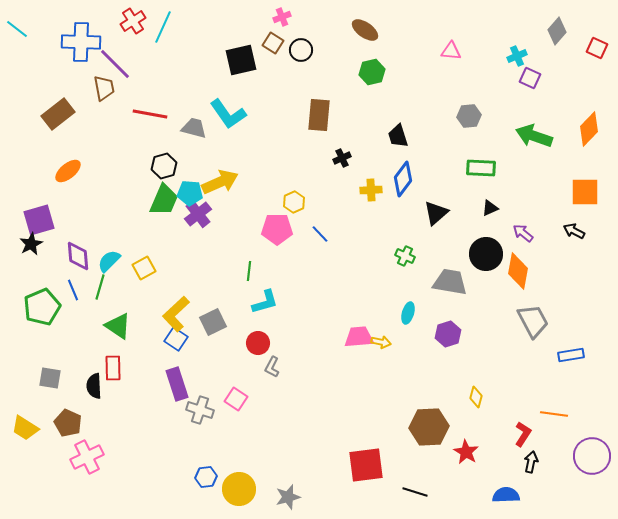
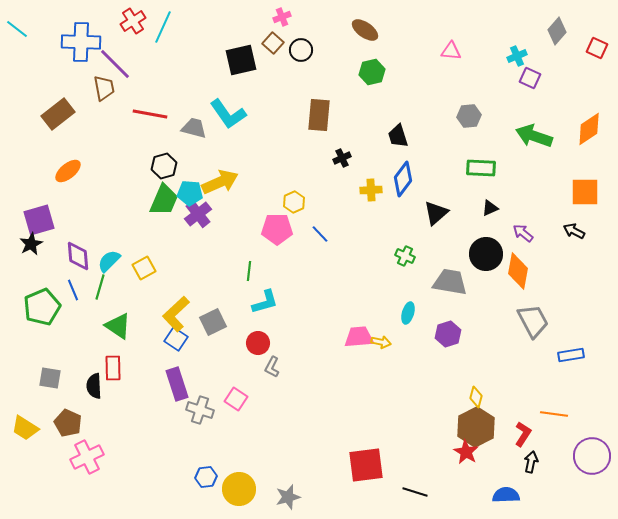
brown square at (273, 43): rotated 10 degrees clockwise
orange diamond at (589, 129): rotated 12 degrees clockwise
brown hexagon at (429, 427): moved 47 px right; rotated 24 degrees counterclockwise
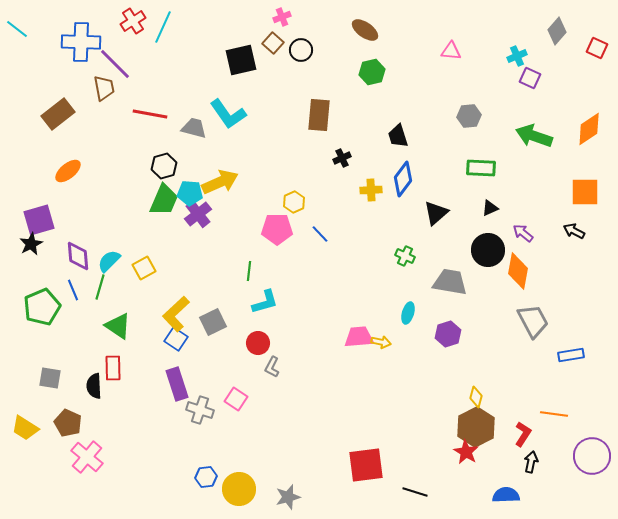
black circle at (486, 254): moved 2 px right, 4 px up
pink cross at (87, 457): rotated 24 degrees counterclockwise
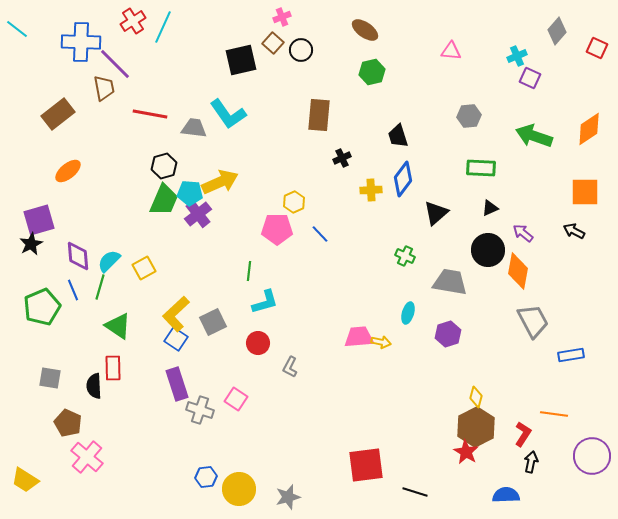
gray trapezoid at (194, 128): rotated 8 degrees counterclockwise
gray L-shape at (272, 367): moved 18 px right
yellow trapezoid at (25, 428): moved 52 px down
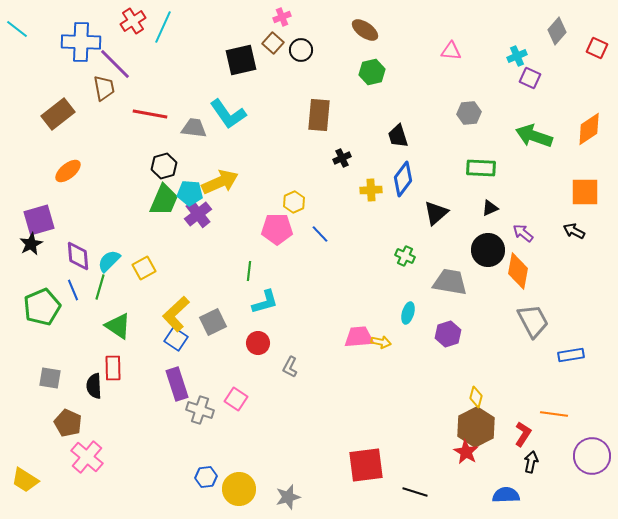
gray hexagon at (469, 116): moved 3 px up
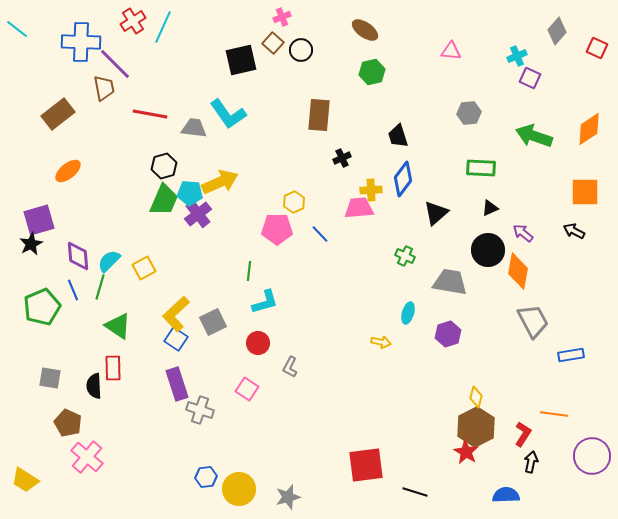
pink trapezoid at (359, 337): moved 129 px up
pink square at (236, 399): moved 11 px right, 10 px up
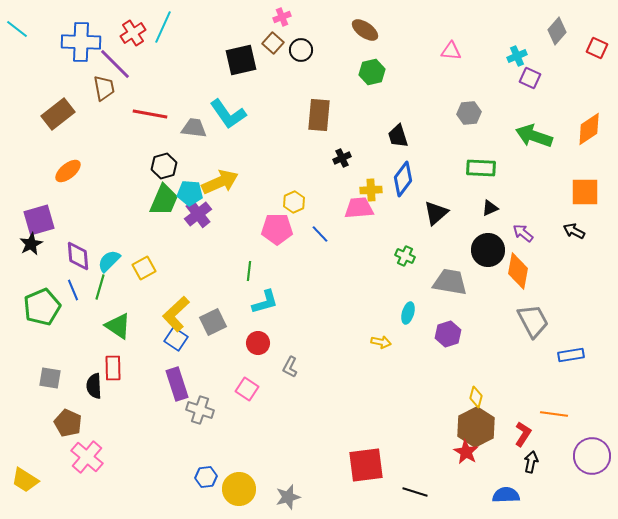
red cross at (133, 21): moved 12 px down
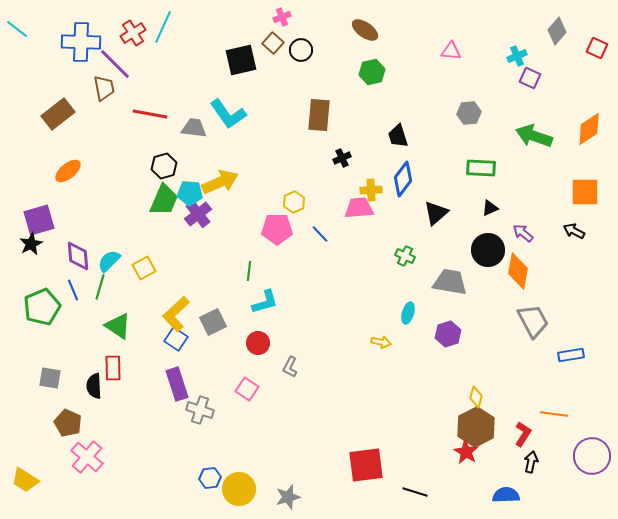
blue hexagon at (206, 477): moved 4 px right, 1 px down
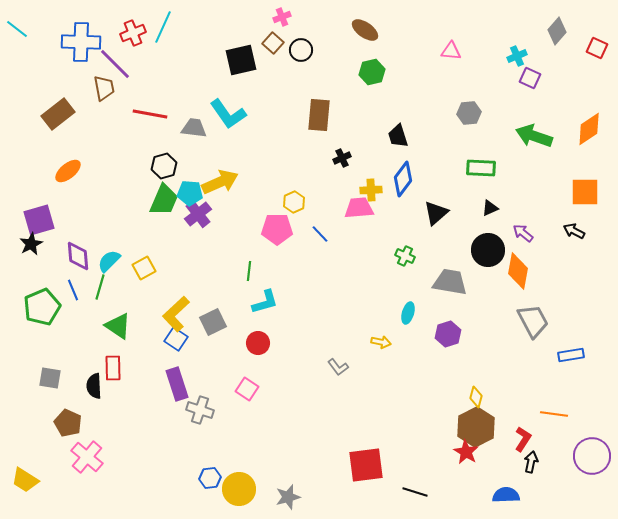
red cross at (133, 33): rotated 10 degrees clockwise
gray L-shape at (290, 367): moved 48 px right; rotated 65 degrees counterclockwise
red L-shape at (523, 434): moved 5 px down
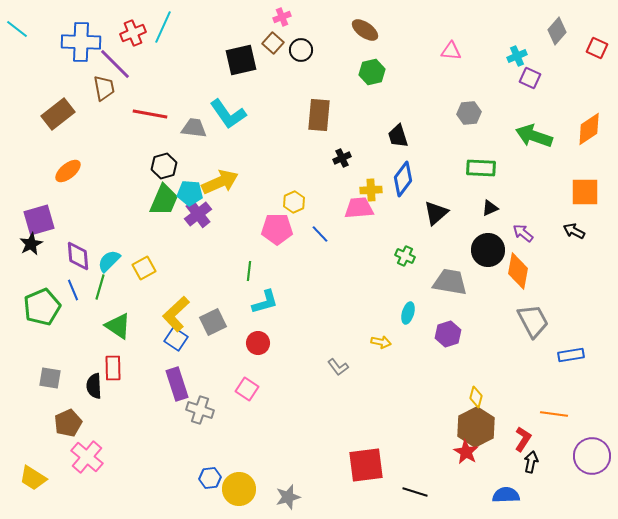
brown pentagon at (68, 423): rotated 24 degrees clockwise
yellow trapezoid at (25, 480): moved 8 px right, 2 px up
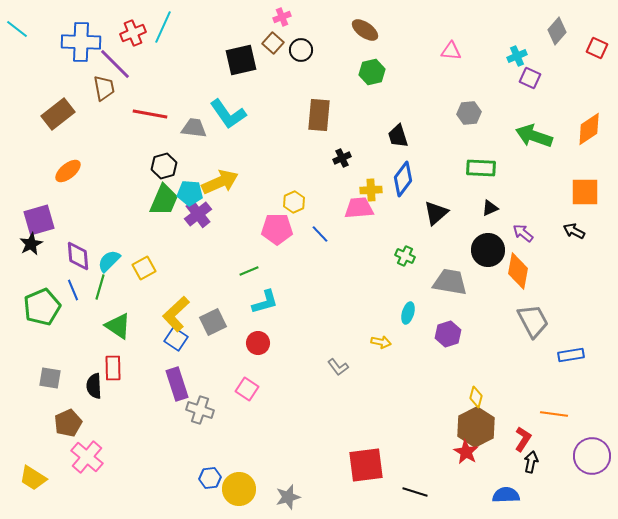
green line at (249, 271): rotated 60 degrees clockwise
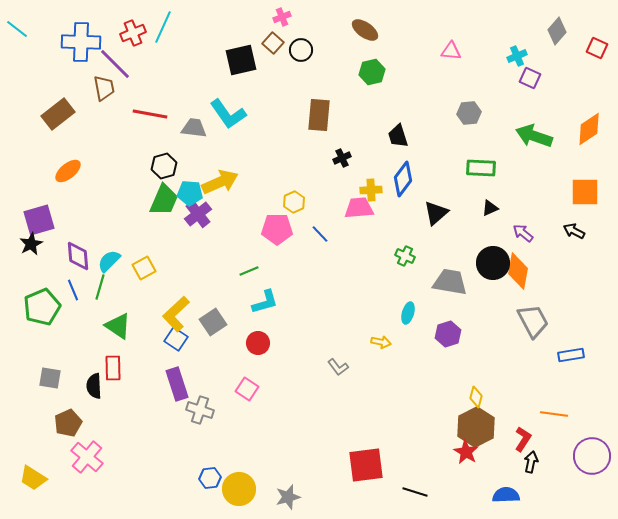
black circle at (488, 250): moved 5 px right, 13 px down
gray square at (213, 322): rotated 8 degrees counterclockwise
